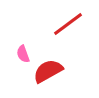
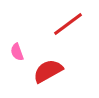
pink semicircle: moved 6 px left, 2 px up
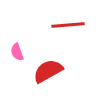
red line: moved 1 px down; rotated 32 degrees clockwise
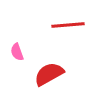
red semicircle: moved 1 px right, 3 px down
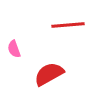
pink semicircle: moved 3 px left, 3 px up
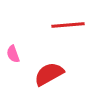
pink semicircle: moved 1 px left, 5 px down
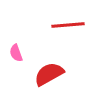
pink semicircle: moved 3 px right, 1 px up
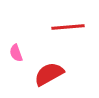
red line: moved 2 px down
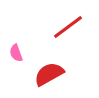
red line: rotated 32 degrees counterclockwise
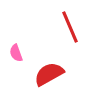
red line: moved 2 px right; rotated 76 degrees counterclockwise
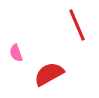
red line: moved 7 px right, 2 px up
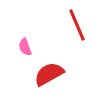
pink semicircle: moved 9 px right, 6 px up
